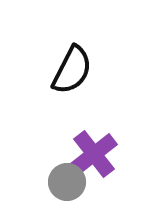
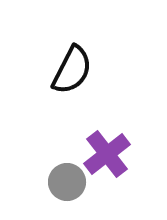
purple cross: moved 13 px right
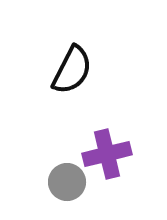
purple cross: rotated 24 degrees clockwise
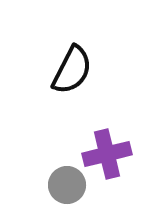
gray circle: moved 3 px down
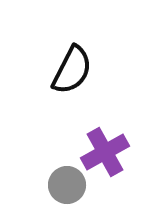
purple cross: moved 2 px left, 2 px up; rotated 15 degrees counterclockwise
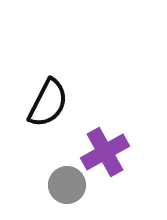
black semicircle: moved 24 px left, 33 px down
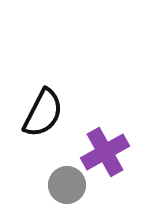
black semicircle: moved 5 px left, 10 px down
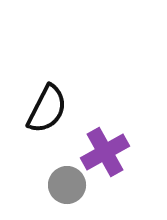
black semicircle: moved 4 px right, 4 px up
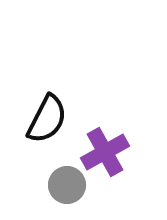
black semicircle: moved 10 px down
